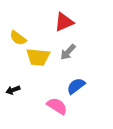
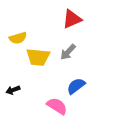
red triangle: moved 8 px right, 3 px up
yellow semicircle: rotated 54 degrees counterclockwise
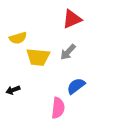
pink semicircle: moved 1 px right, 2 px down; rotated 65 degrees clockwise
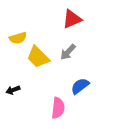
yellow trapezoid: rotated 40 degrees clockwise
blue semicircle: moved 4 px right
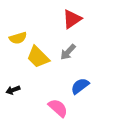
red triangle: rotated 10 degrees counterclockwise
pink semicircle: rotated 55 degrees counterclockwise
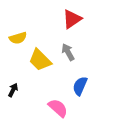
gray arrow: rotated 108 degrees clockwise
yellow trapezoid: moved 2 px right, 3 px down
blue semicircle: rotated 30 degrees counterclockwise
black arrow: rotated 136 degrees clockwise
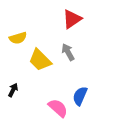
blue semicircle: moved 10 px down
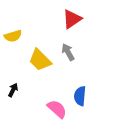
yellow semicircle: moved 5 px left, 2 px up
blue semicircle: rotated 18 degrees counterclockwise
pink semicircle: moved 1 px left, 1 px down
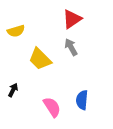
yellow semicircle: moved 3 px right, 5 px up
gray arrow: moved 3 px right, 5 px up
yellow trapezoid: moved 1 px up
blue semicircle: moved 2 px right, 4 px down
pink semicircle: moved 5 px left, 2 px up; rotated 15 degrees clockwise
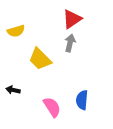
gray arrow: moved 1 px left, 4 px up; rotated 42 degrees clockwise
black arrow: rotated 104 degrees counterclockwise
